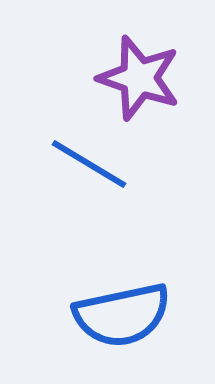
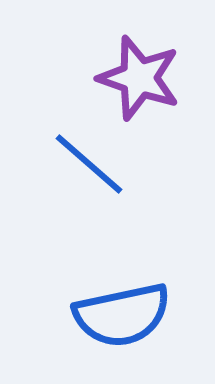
blue line: rotated 10 degrees clockwise
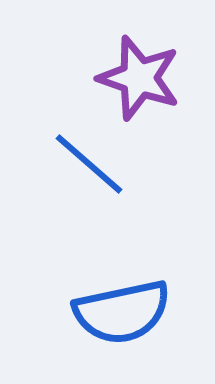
blue semicircle: moved 3 px up
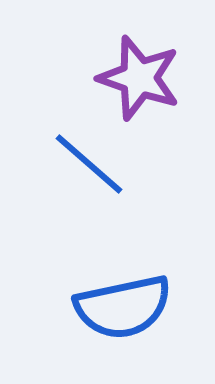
blue semicircle: moved 1 px right, 5 px up
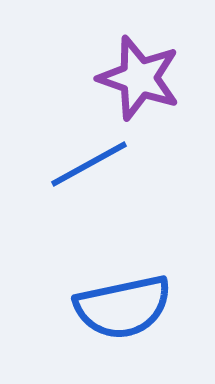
blue line: rotated 70 degrees counterclockwise
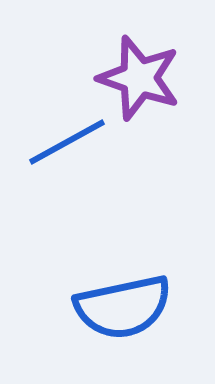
blue line: moved 22 px left, 22 px up
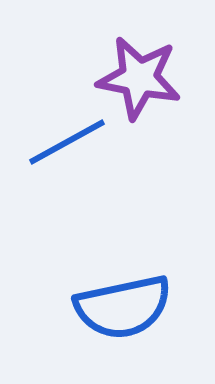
purple star: rotated 8 degrees counterclockwise
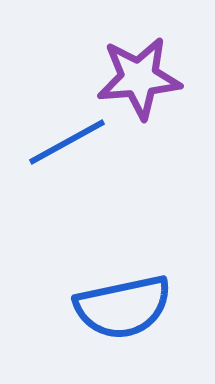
purple star: rotated 16 degrees counterclockwise
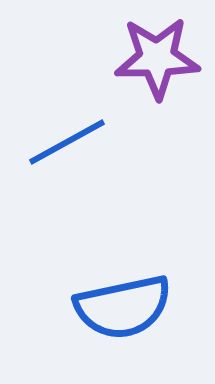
purple star: moved 18 px right, 20 px up; rotated 4 degrees clockwise
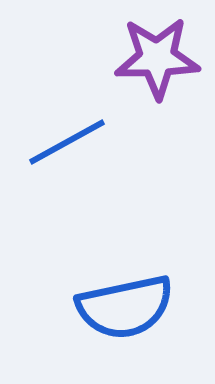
blue semicircle: moved 2 px right
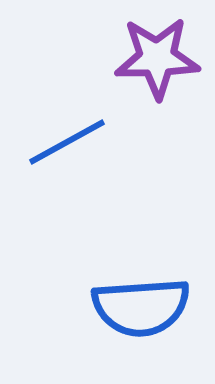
blue semicircle: moved 16 px right; rotated 8 degrees clockwise
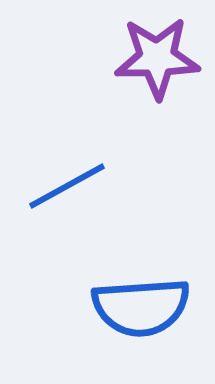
blue line: moved 44 px down
